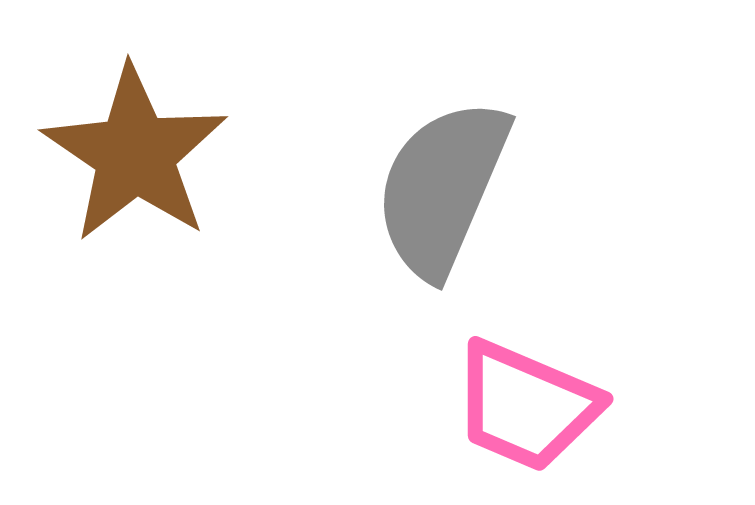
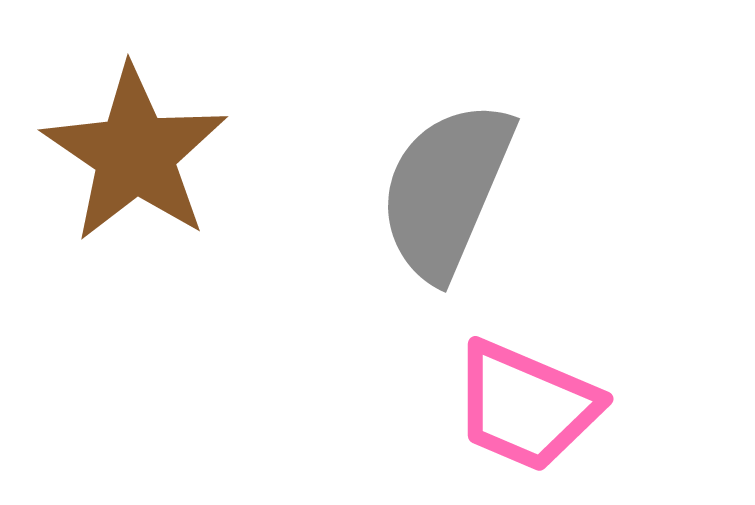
gray semicircle: moved 4 px right, 2 px down
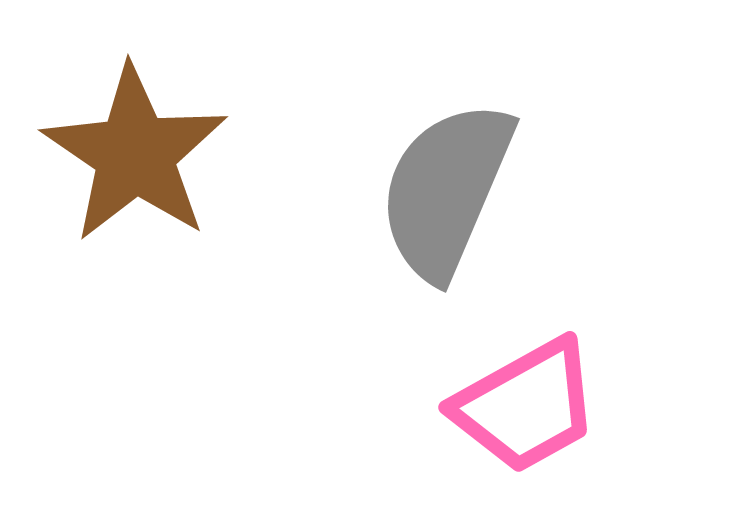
pink trapezoid: rotated 52 degrees counterclockwise
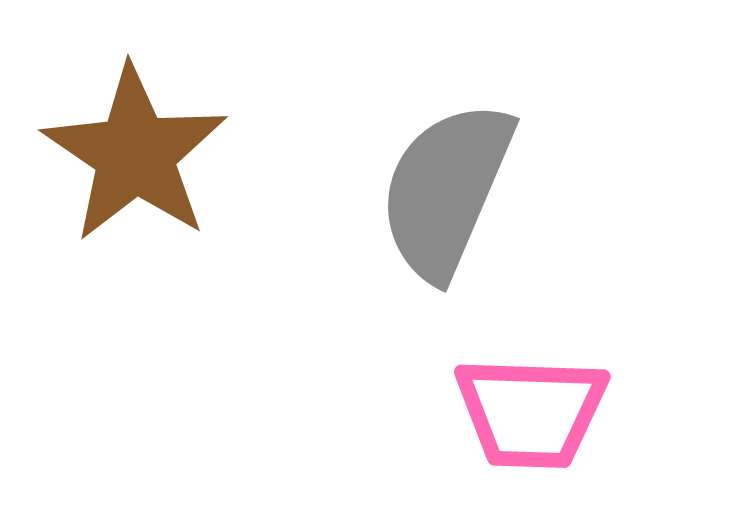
pink trapezoid: moved 5 px right, 6 px down; rotated 31 degrees clockwise
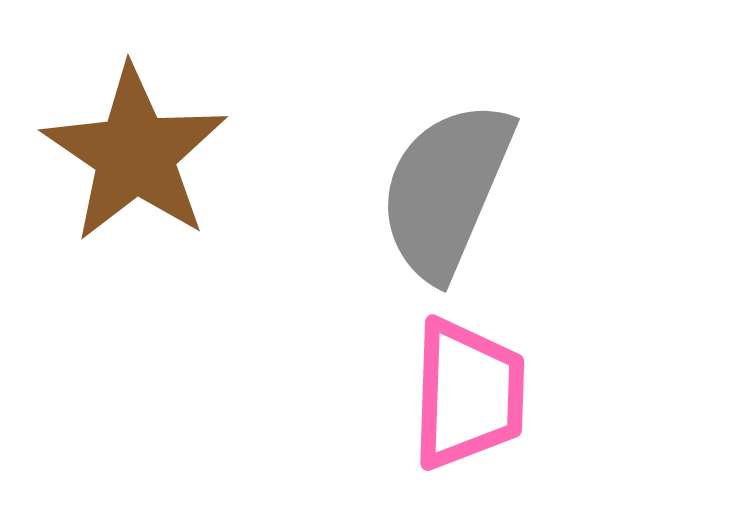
pink trapezoid: moved 63 px left, 18 px up; rotated 90 degrees counterclockwise
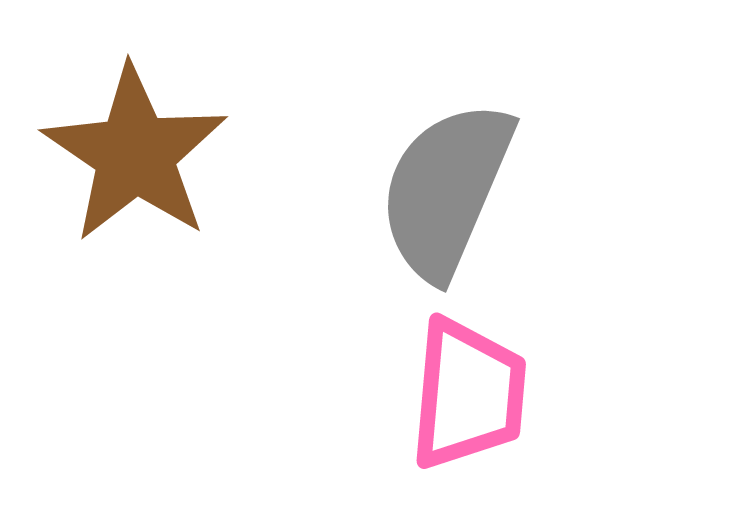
pink trapezoid: rotated 3 degrees clockwise
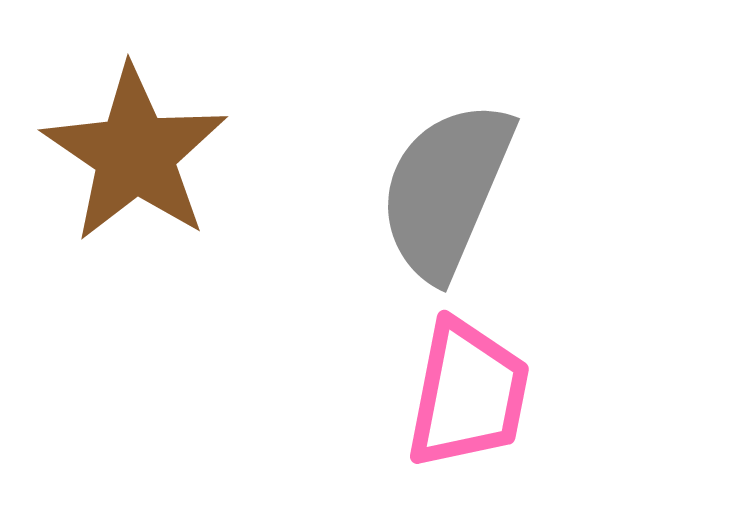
pink trapezoid: rotated 6 degrees clockwise
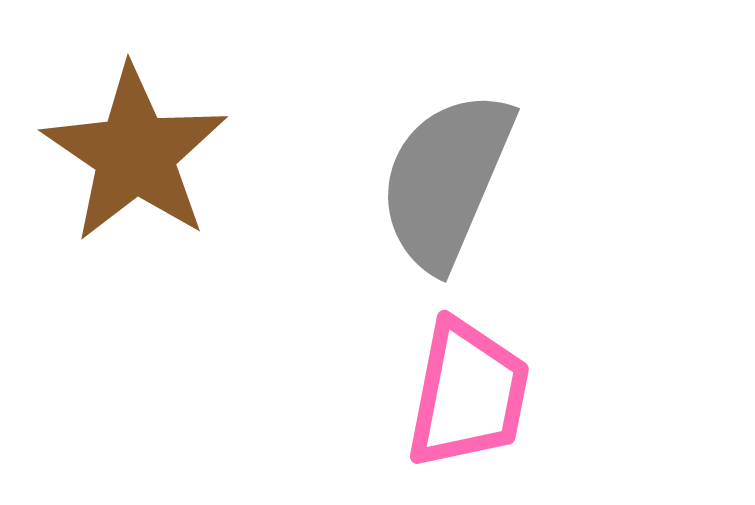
gray semicircle: moved 10 px up
